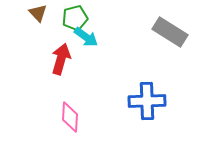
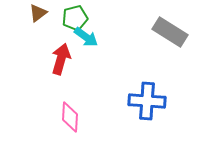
brown triangle: rotated 36 degrees clockwise
blue cross: rotated 6 degrees clockwise
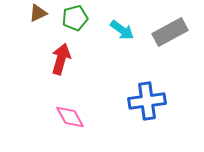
brown triangle: rotated 12 degrees clockwise
gray rectangle: rotated 60 degrees counterclockwise
cyan arrow: moved 36 px right, 7 px up
blue cross: rotated 12 degrees counterclockwise
pink diamond: rotated 32 degrees counterclockwise
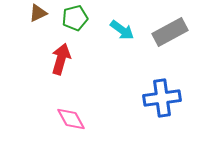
blue cross: moved 15 px right, 3 px up
pink diamond: moved 1 px right, 2 px down
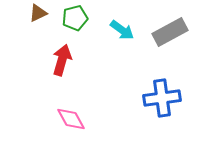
red arrow: moved 1 px right, 1 px down
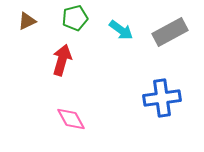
brown triangle: moved 11 px left, 8 px down
cyan arrow: moved 1 px left
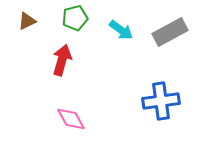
blue cross: moved 1 px left, 3 px down
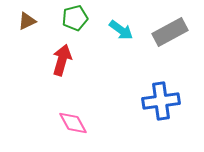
pink diamond: moved 2 px right, 4 px down
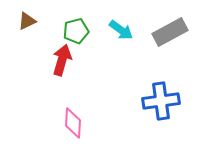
green pentagon: moved 1 px right, 13 px down
pink diamond: rotated 32 degrees clockwise
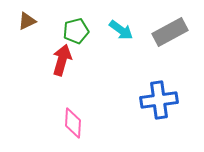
blue cross: moved 2 px left, 1 px up
